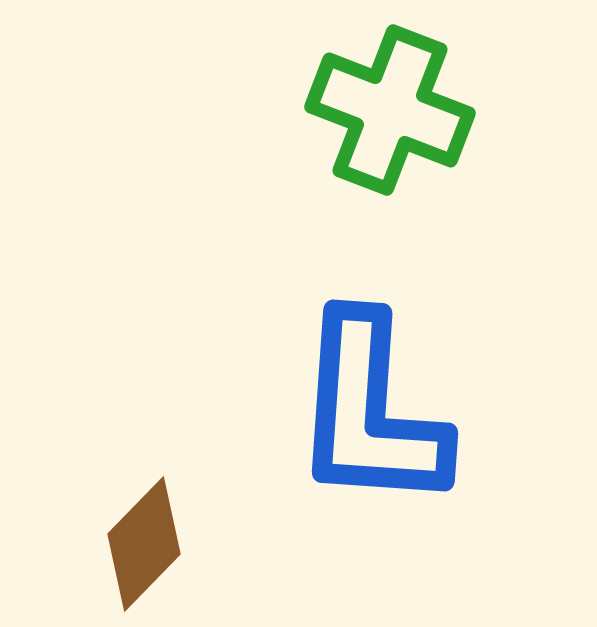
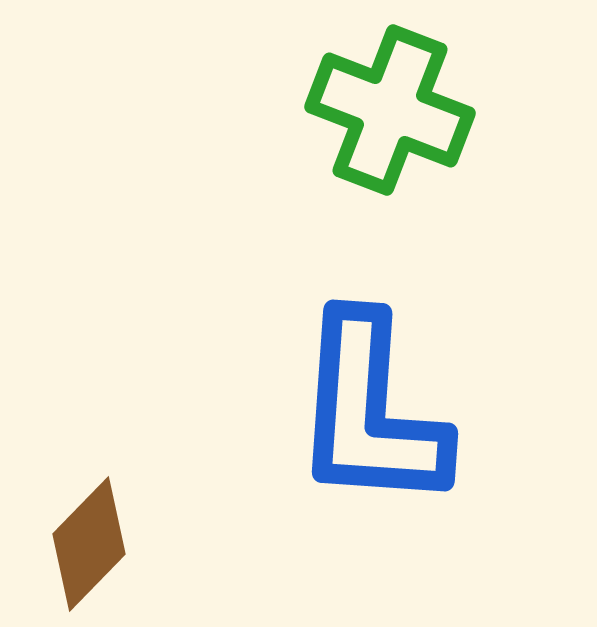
brown diamond: moved 55 px left
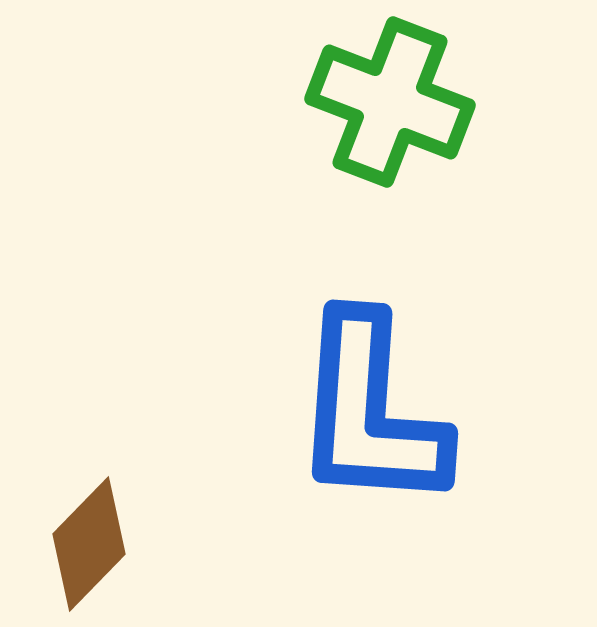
green cross: moved 8 px up
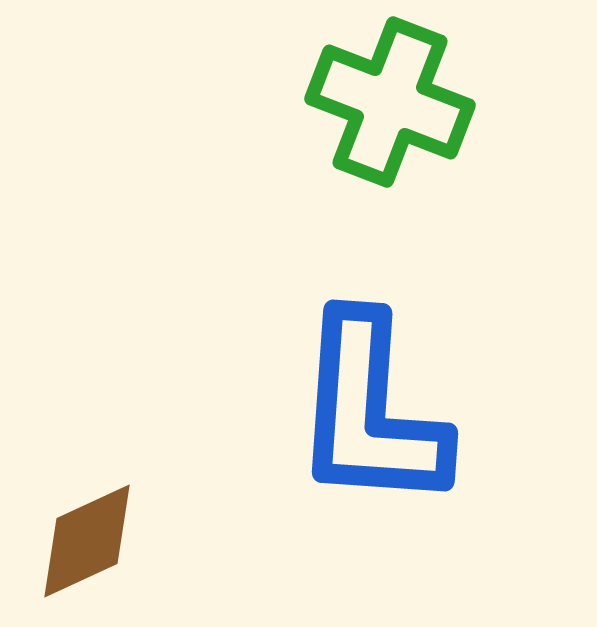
brown diamond: moved 2 px left, 3 px up; rotated 21 degrees clockwise
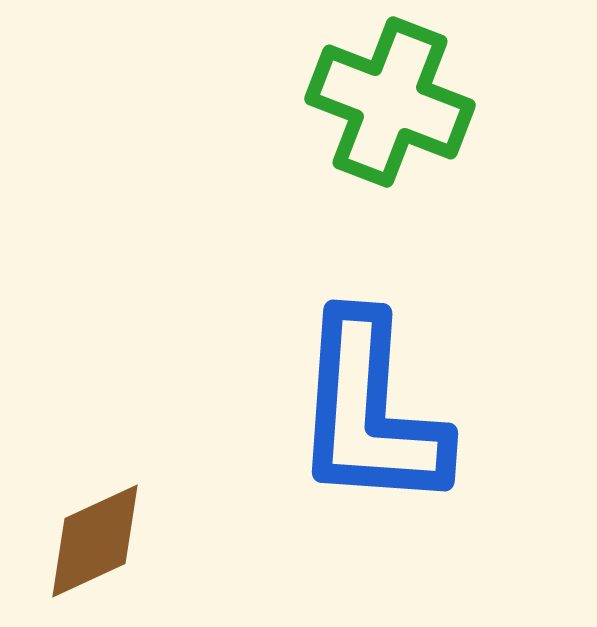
brown diamond: moved 8 px right
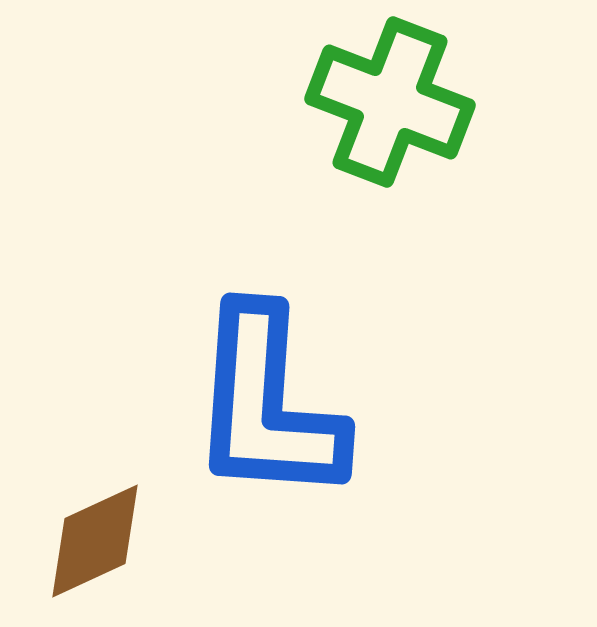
blue L-shape: moved 103 px left, 7 px up
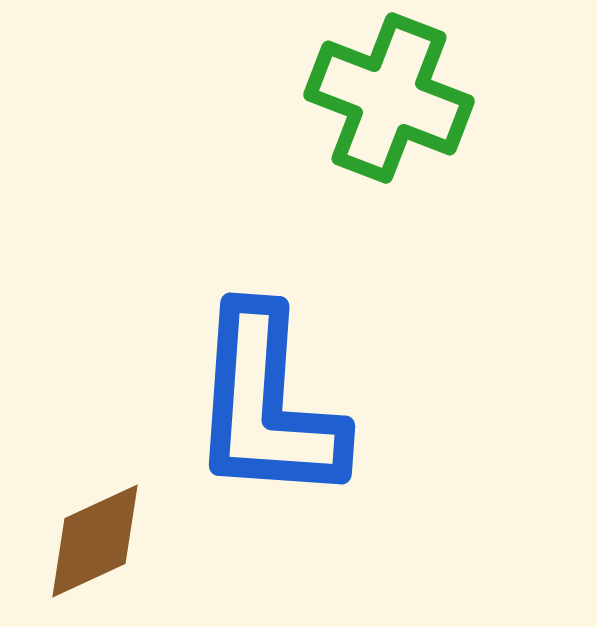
green cross: moved 1 px left, 4 px up
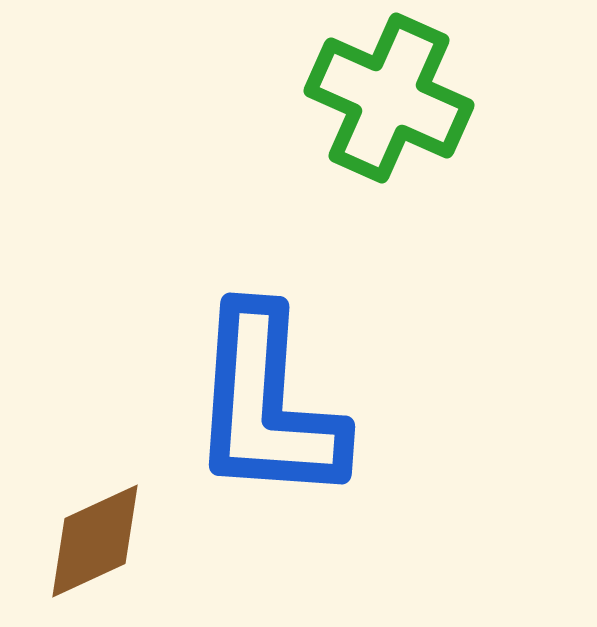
green cross: rotated 3 degrees clockwise
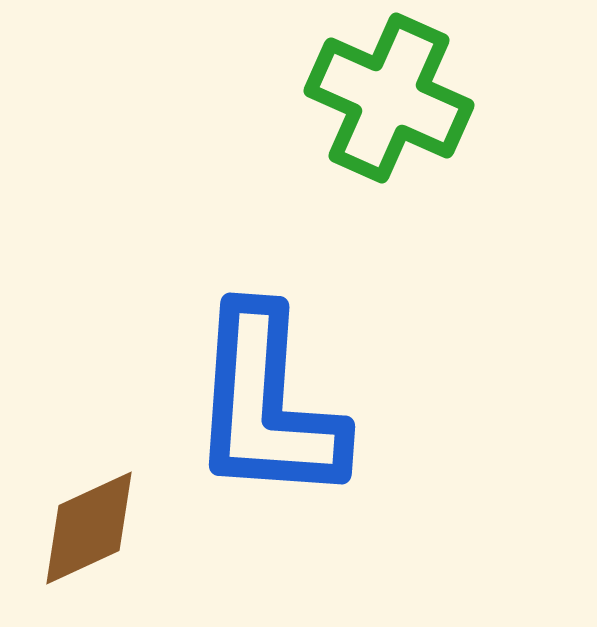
brown diamond: moved 6 px left, 13 px up
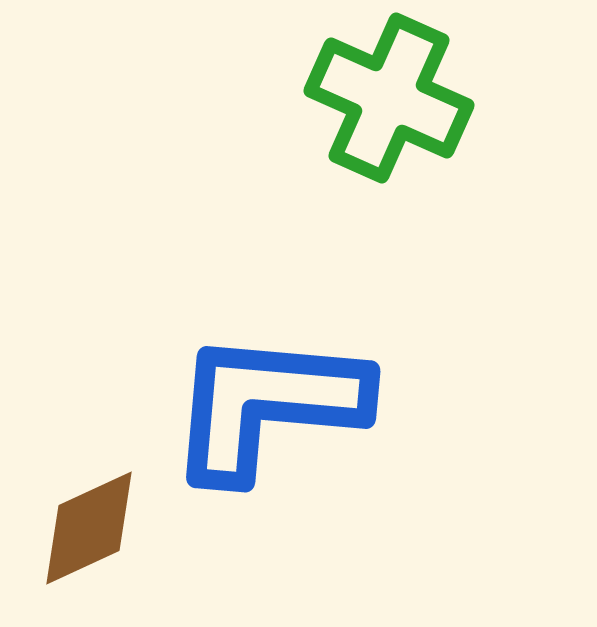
blue L-shape: rotated 91 degrees clockwise
